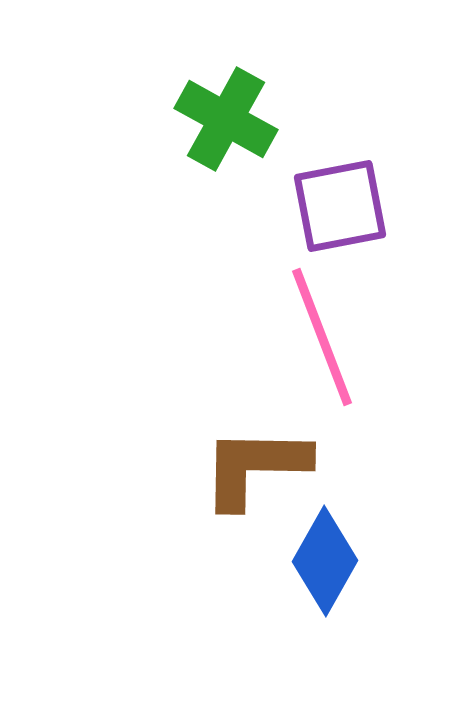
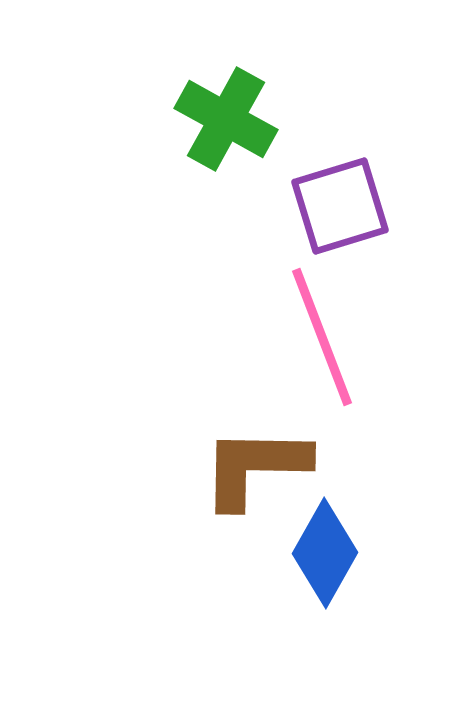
purple square: rotated 6 degrees counterclockwise
blue diamond: moved 8 px up
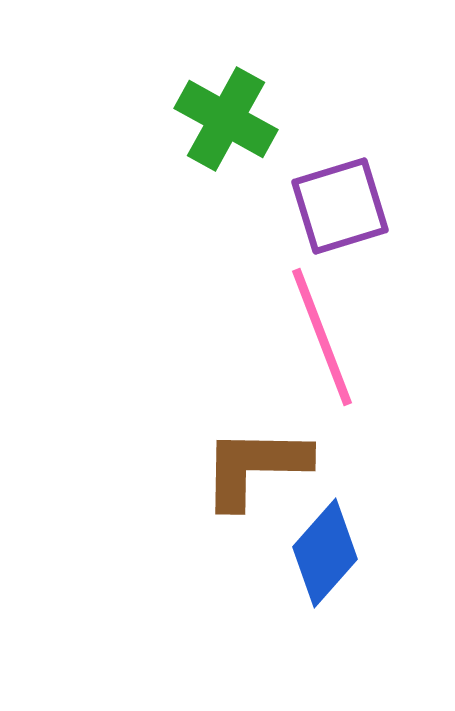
blue diamond: rotated 12 degrees clockwise
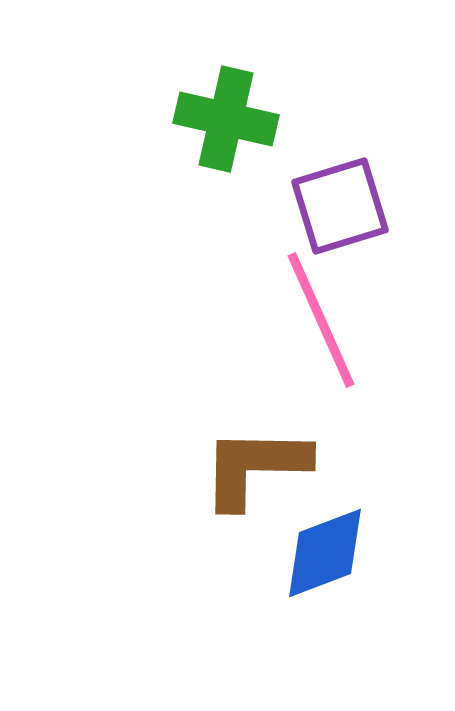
green cross: rotated 16 degrees counterclockwise
pink line: moved 1 px left, 17 px up; rotated 3 degrees counterclockwise
blue diamond: rotated 28 degrees clockwise
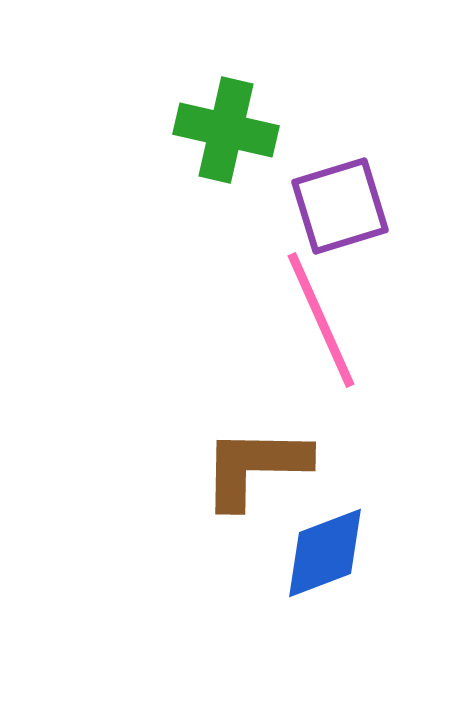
green cross: moved 11 px down
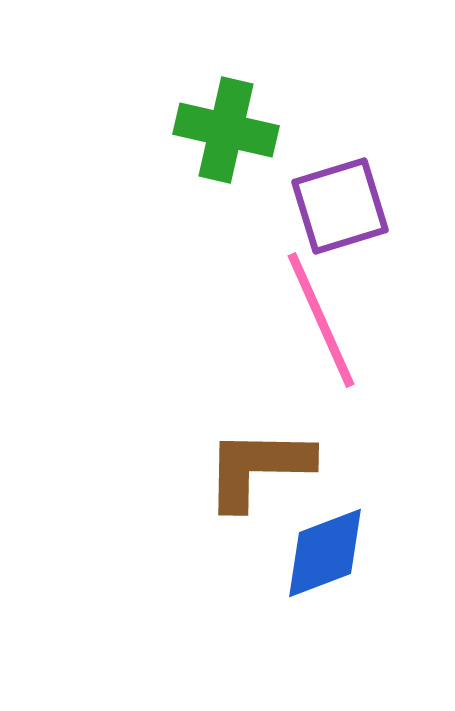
brown L-shape: moved 3 px right, 1 px down
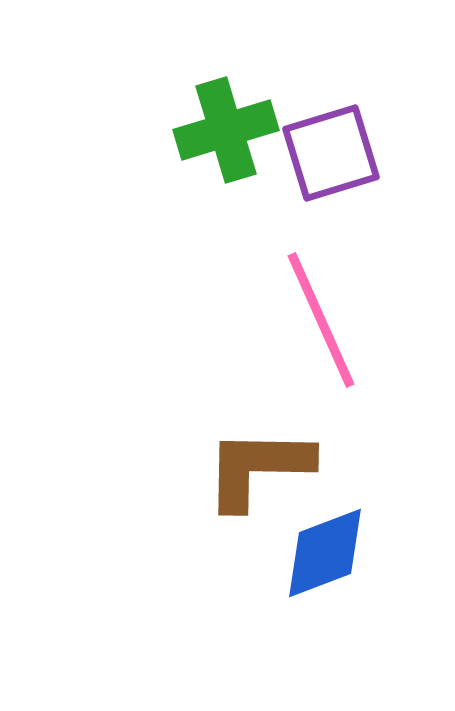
green cross: rotated 30 degrees counterclockwise
purple square: moved 9 px left, 53 px up
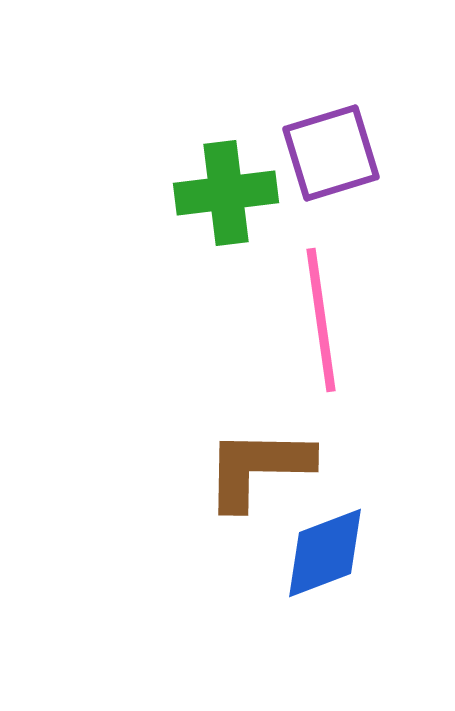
green cross: moved 63 px down; rotated 10 degrees clockwise
pink line: rotated 16 degrees clockwise
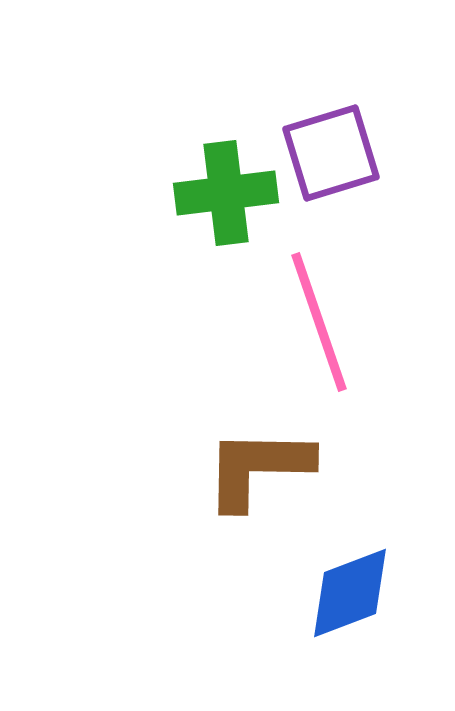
pink line: moved 2 px left, 2 px down; rotated 11 degrees counterclockwise
blue diamond: moved 25 px right, 40 px down
